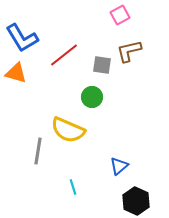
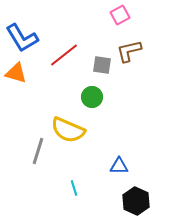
gray line: rotated 8 degrees clockwise
blue triangle: rotated 42 degrees clockwise
cyan line: moved 1 px right, 1 px down
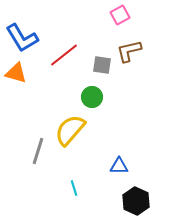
yellow semicircle: moved 2 px right; rotated 108 degrees clockwise
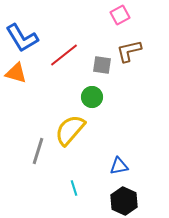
blue triangle: rotated 12 degrees counterclockwise
black hexagon: moved 12 px left
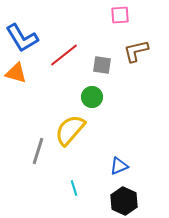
pink square: rotated 24 degrees clockwise
brown L-shape: moved 7 px right
blue triangle: rotated 12 degrees counterclockwise
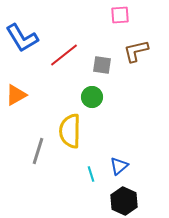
orange triangle: moved 22 px down; rotated 45 degrees counterclockwise
yellow semicircle: moved 1 px down; rotated 40 degrees counterclockwise
blue triangle: rotated 18 degrees counterclockwise
cyan line: moved 17 px right, 14 px up
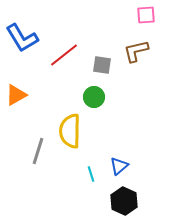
pink square: moved 26 px right
green circle: moved 2 px right
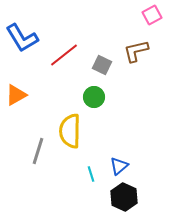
pink square: moved 6 px right; rotated 24 degrees counterclockwise
gray square: rotated 18 degrees clockwise
black hexagon: moved 4 px up
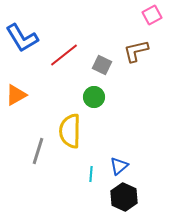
cyan line: rotated 21 degrees clockwise
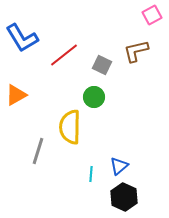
yellow semicircle: moved 4 px up
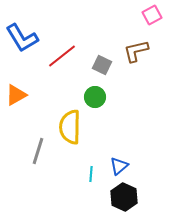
red line: moved 2 px left, 1 px down
green circle: moved 1 px right
